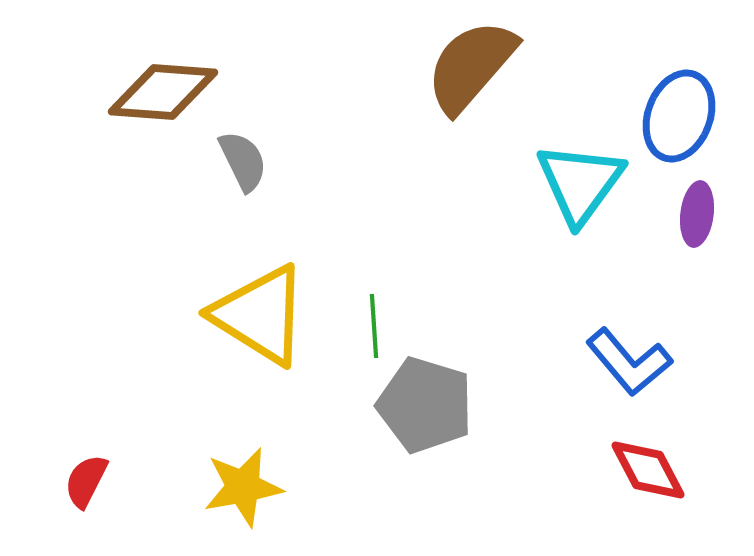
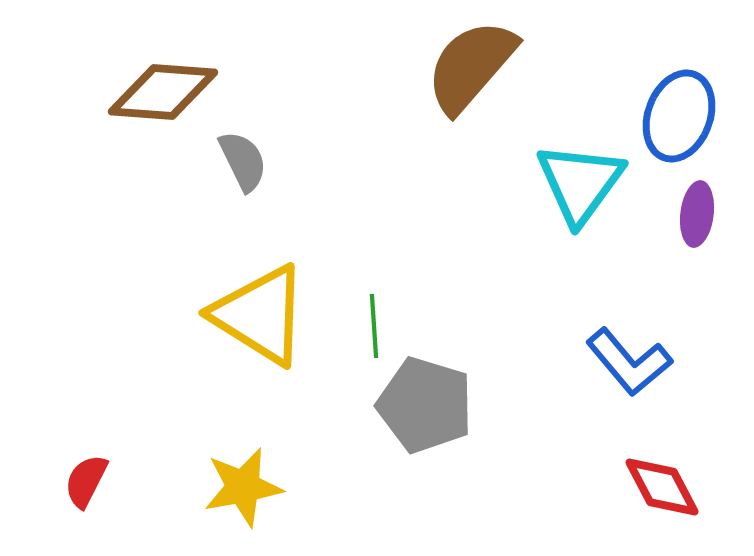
red diamond: moved 14 px right, 17 px down
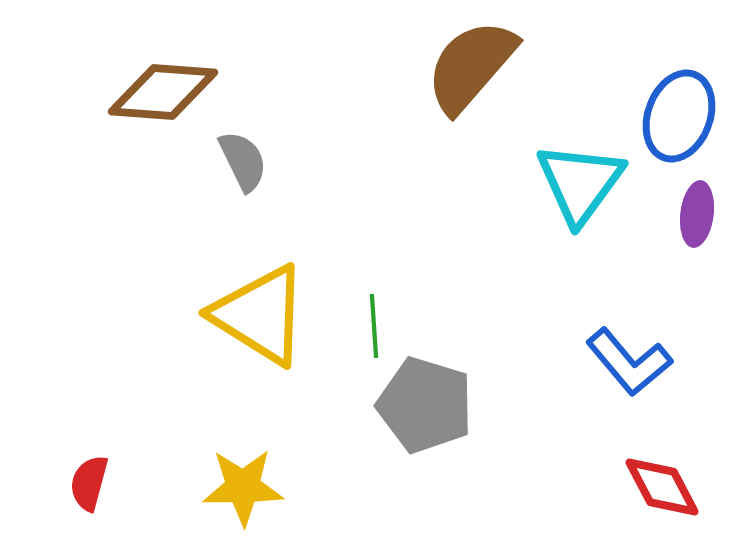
red semicircle: moved 3 px right, 2 px down; rotated 12 degrees counterclockwise
yellow star: rotated 10 degrees clockwise
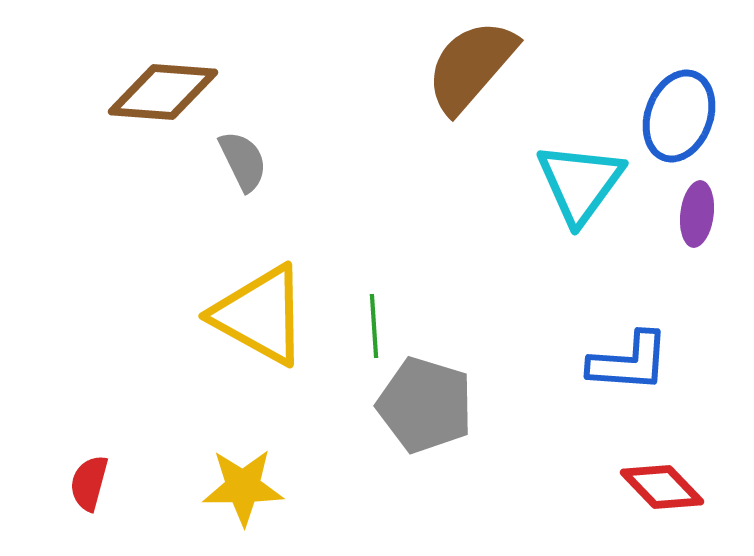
yellow triangle: rotated 3 degrees counterclockwise
blue L-shape: rotated 46 degrees counterclockwise
red diamond: rotated 16 degrees counterclockwise
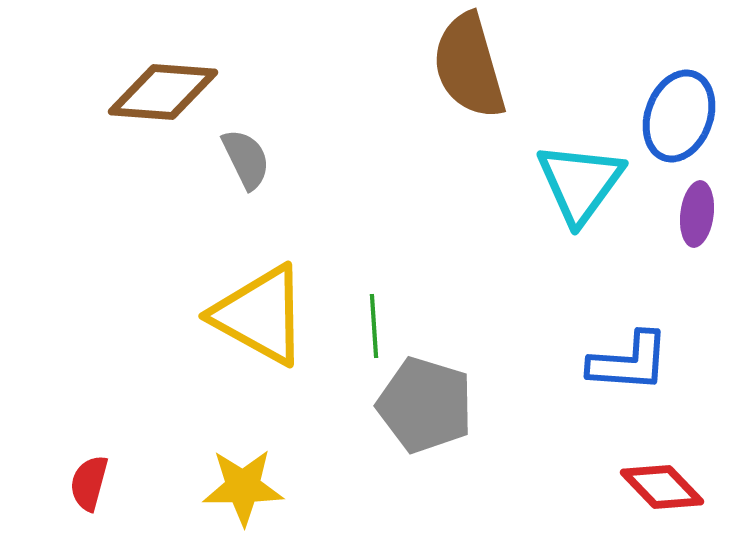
brown semicircle: moved 2 px left; rotated 57 degrees counterclockwise
gray semicircle: moved 3 px right, 2 px up
